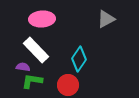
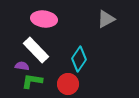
pink ellipse: moved 2 px right; rotated 10 degrees clockwise
purple semicircle: moved 1 px left, 1 px up
red circle: moved 1 px up
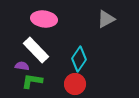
red circle: moved 7 px right
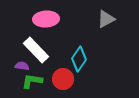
pink ellipse: moved 2 px right; rotated 10 degrees counterclockwise
red circle: moved 12 px left, 5 px up
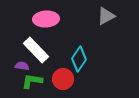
gray triangle: moved 3 px up
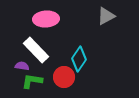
red circle: moved 1 px right, 2 px up
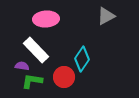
cyan diamond: moved 3 px right
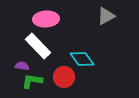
white rectangle: moved 2 px right, 4 px up
cyan diamond: rotated 70 degrees counterclockwise
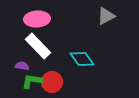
pink ellipse: moved 9 px left
red circle: moved 12 px left, 5 px down
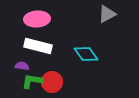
gray triangle: moved 1 px right, 2 px up
white rectangle: rotated 32 degrees counterclockwise
cyan diamond: moved 4 px right, 5 px up
